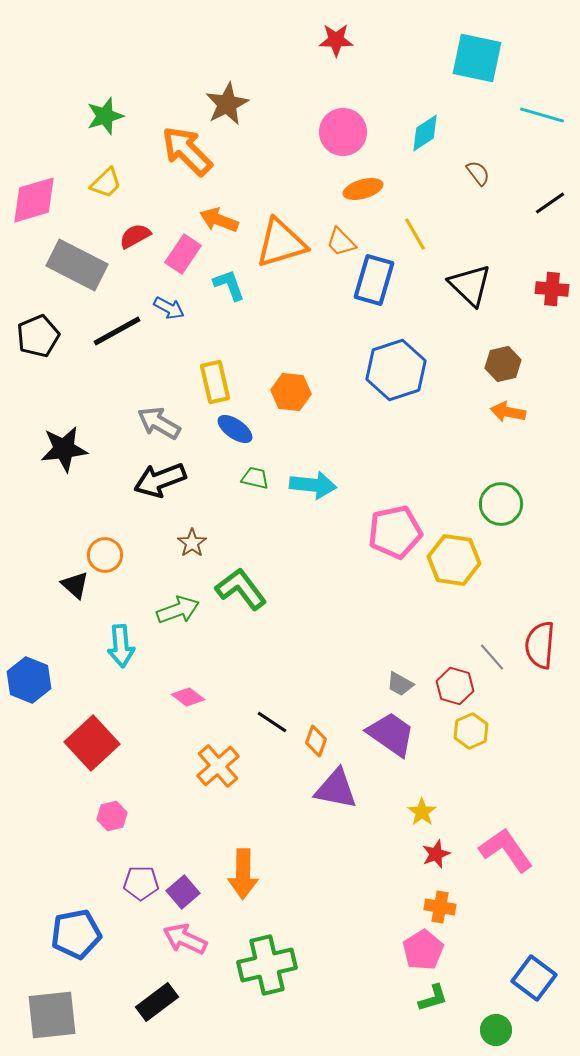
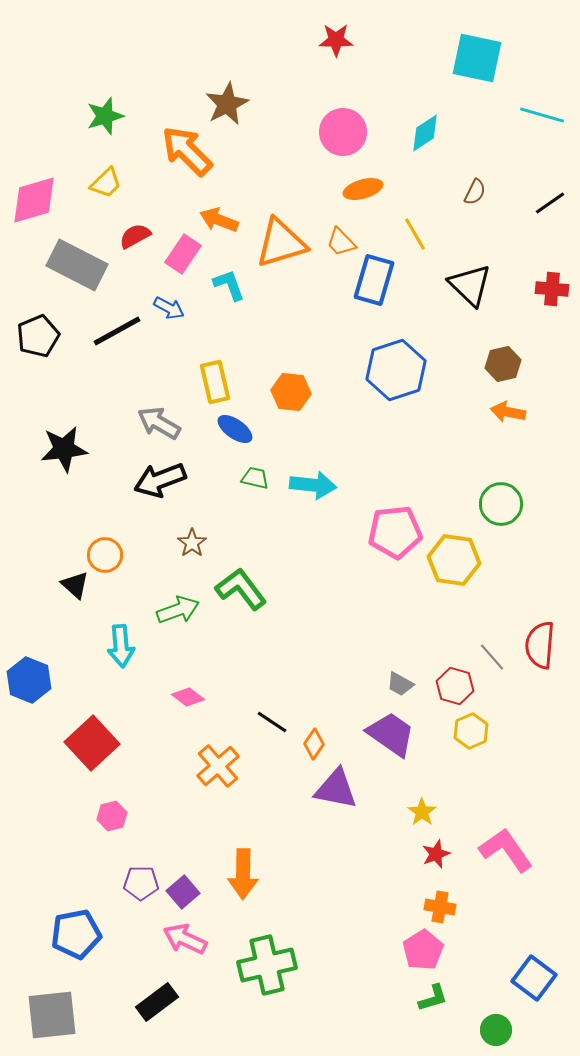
brown semicircle at (478, 173): moved 3 px left, 19 px down; rotated 64 degrees clockwise
pink pentagon at (395, 532): rotated 6 degrees clockwise
orange diamond at (316, 741): moved 2 px left, 3 px down; rotated 16 degrees clockwise
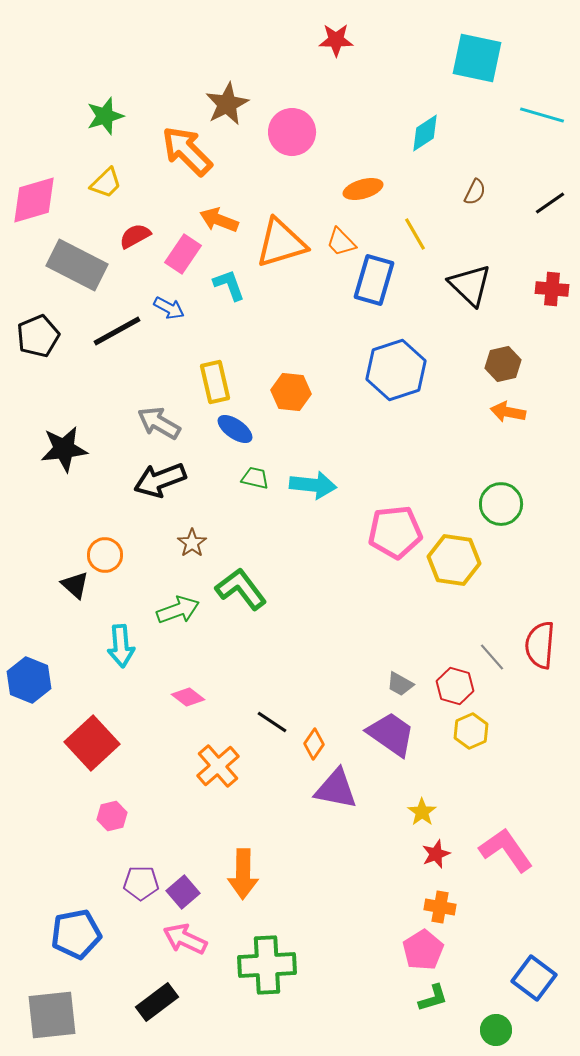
pink circle at (343, 132): moved 51 px left
green cross at (267, 965): rotated 10 degrees clockwise
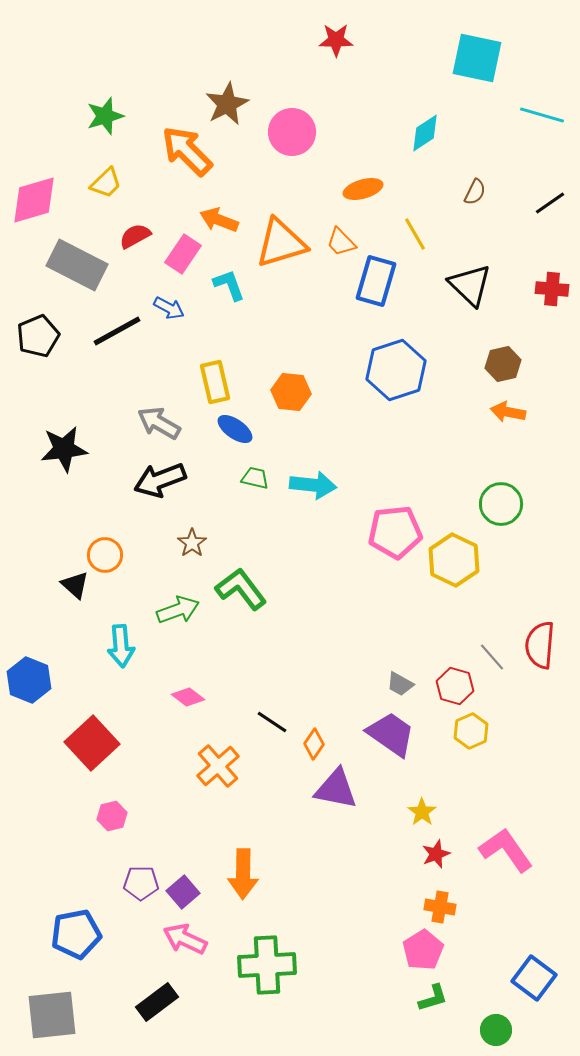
blue rectangle at (374, 280): moved 2 px right, 1 px down
yellow hexagon at (454, 560): rotated 18 degrees clockwise
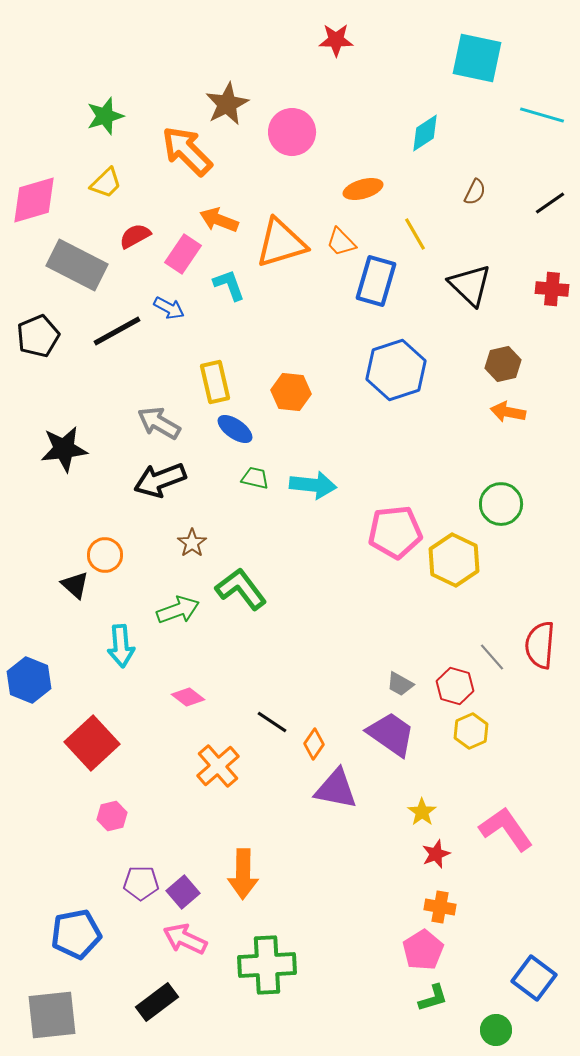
pink L-shape at (506, 850): moved 21 px up
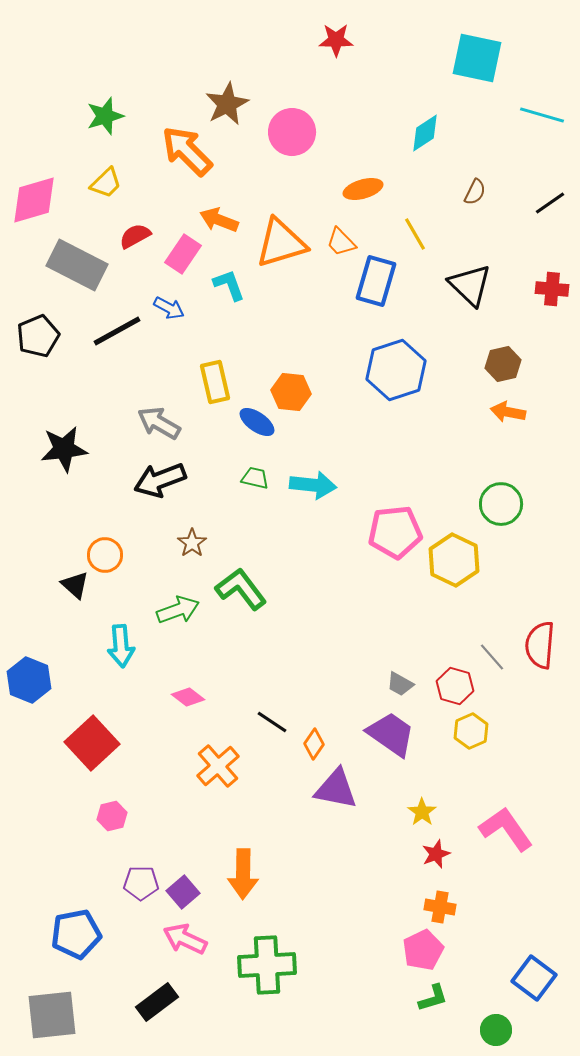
blue ellipse at (235, 429): moved 22 px right, 7 px up
pink pentagon at (423, 950): rotated 6 degrees clockwise
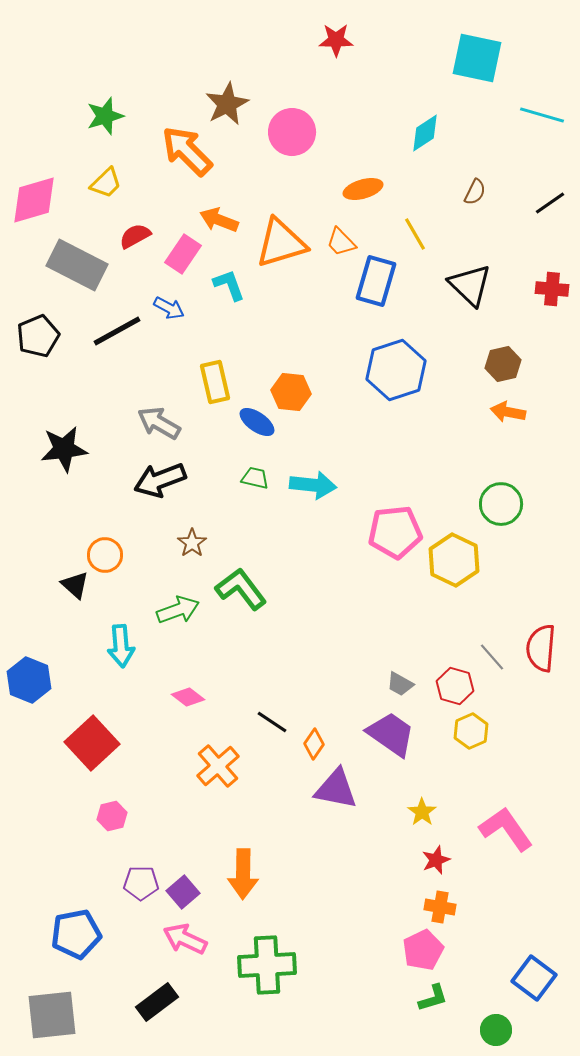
red semicircle at (540, 645): moved 1 px right, 3 px down
red star at (436, 854): moved 6 px down
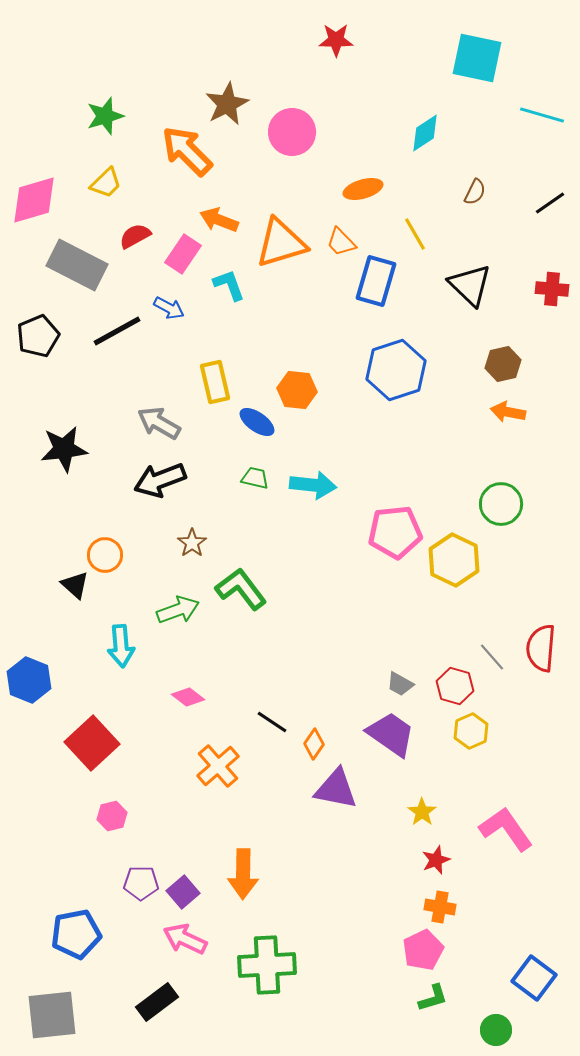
orange hexagon at (291, 392): moved 6 px right, 2 px up
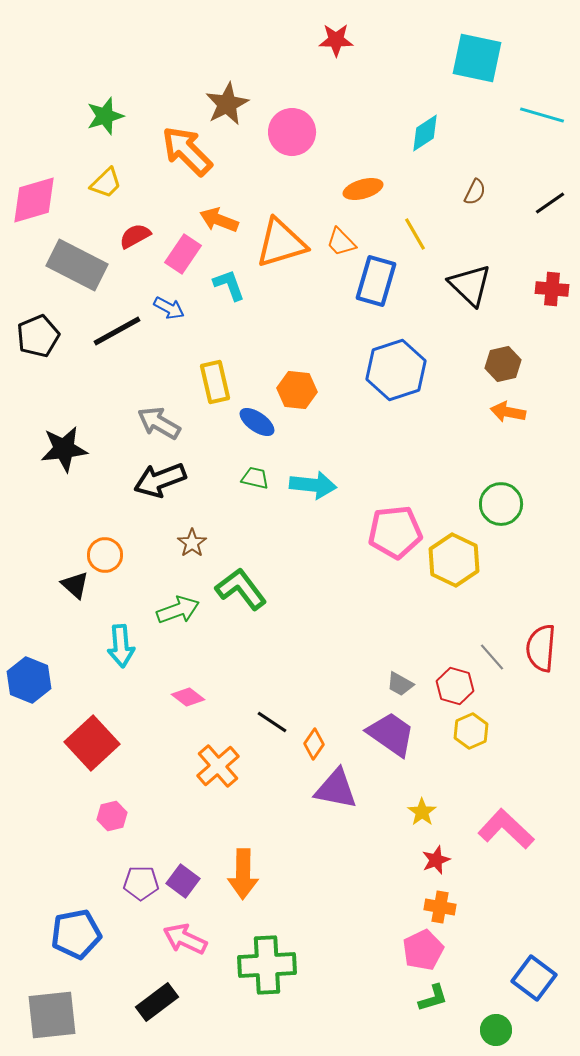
pink L-shape at (506, 829): rotated 12 degrees counterclockwise
purple square at (183, 892): moved 11 px up; rotated 12 degrees counterclockwise
